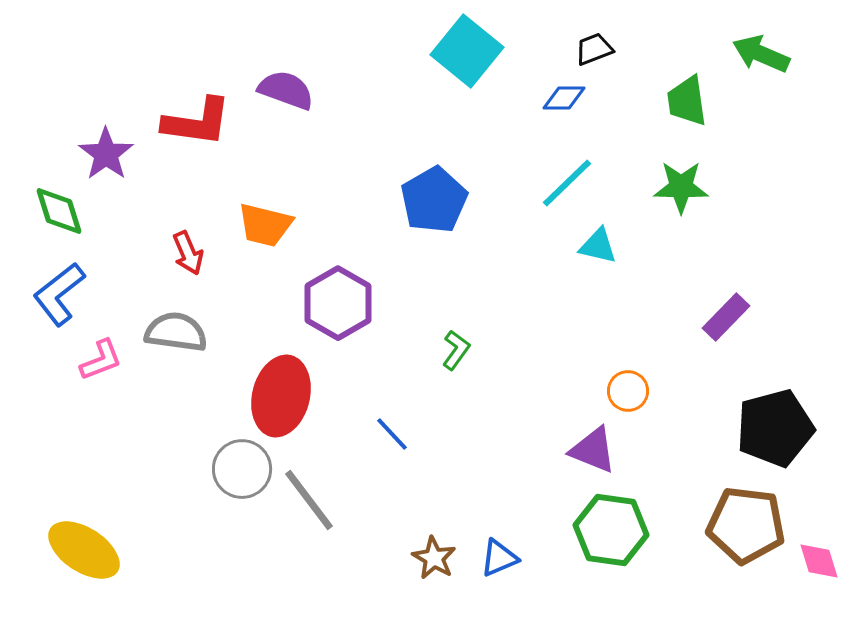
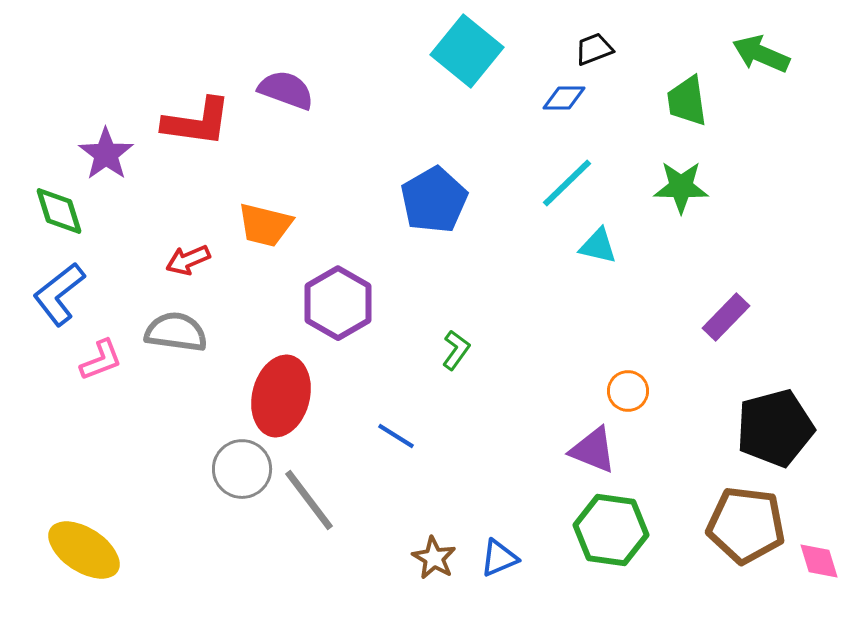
red arrow: moved 7 px down; rotated 90 degrees clockwise
blue line: moved 4 px right, 2 px down; rotated 15 degrees counterclockwise
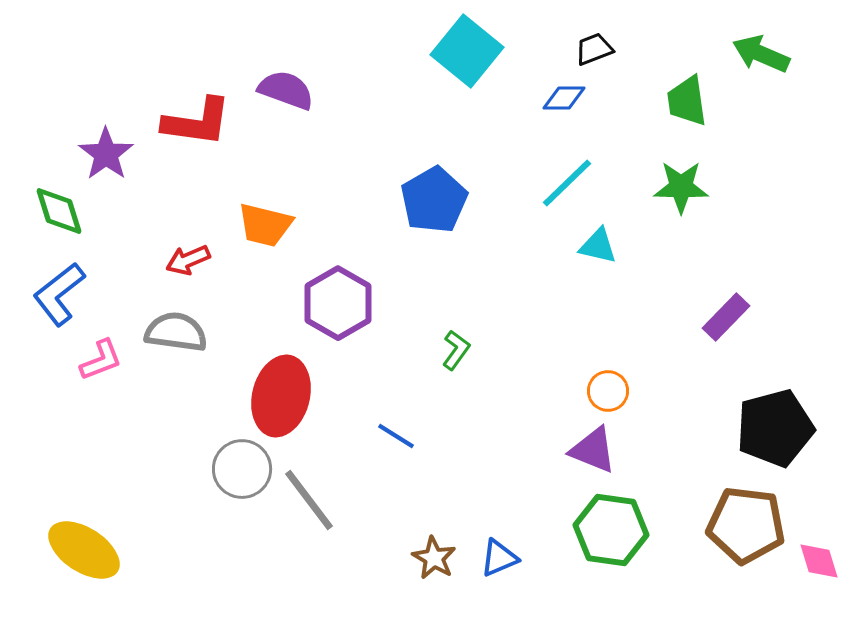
orange circle: moved 20 px left
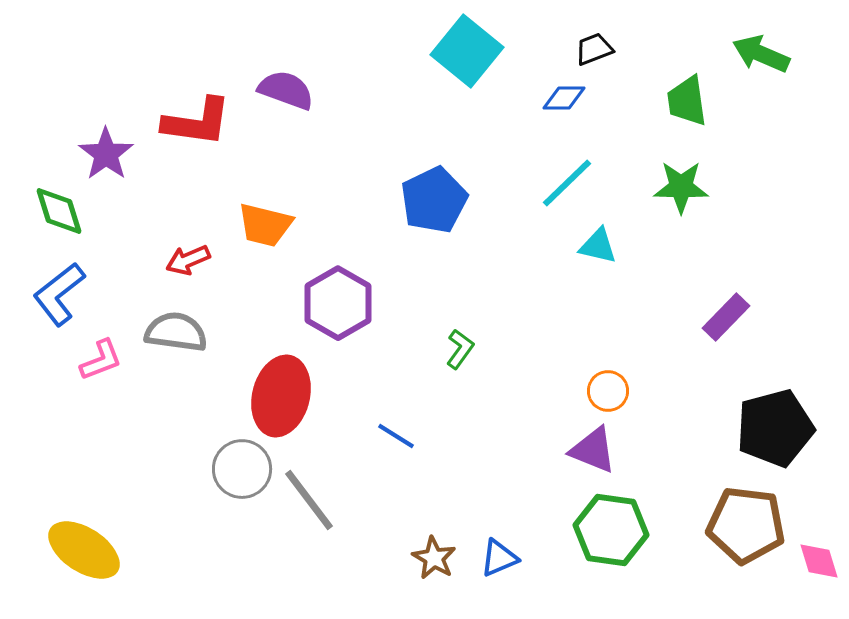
blue pentagon: rotated 4 degrees clockwise
green L-shape: moved 4 px right, 1 px up
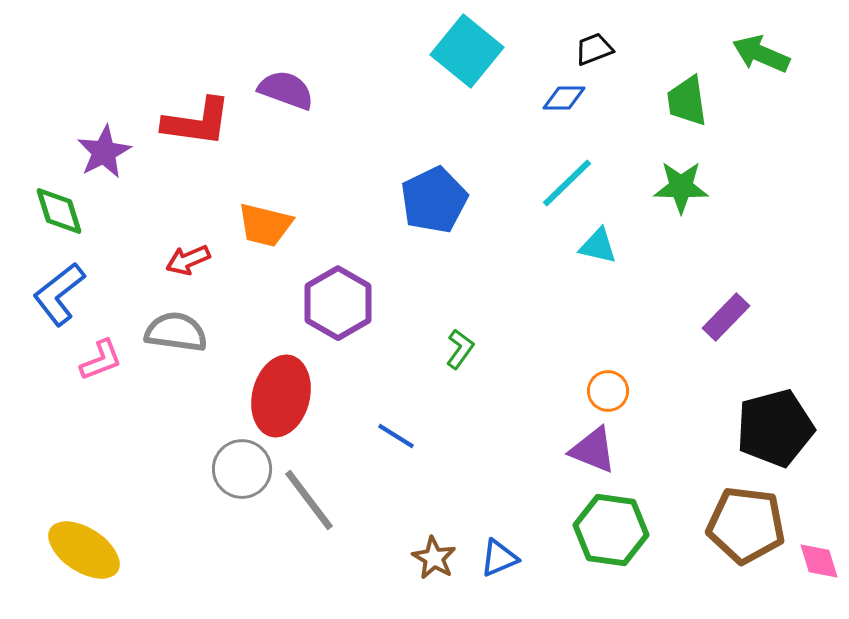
purple star: moved 2 px left, 2 px up; rotated 8 degrees clockwise
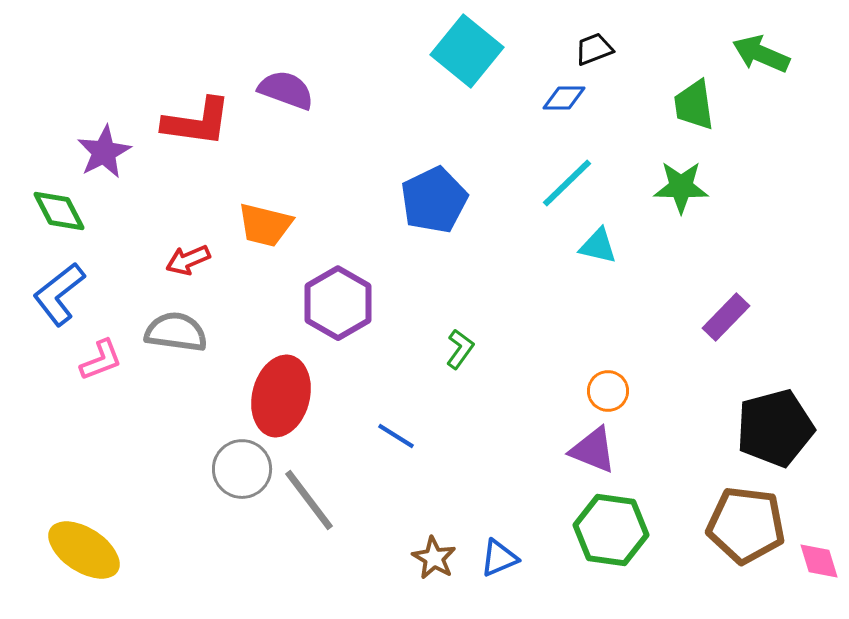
green trapezoid: moved 7 px right, 4 px down
green diamond: rotated 10 degrees counterclockwise
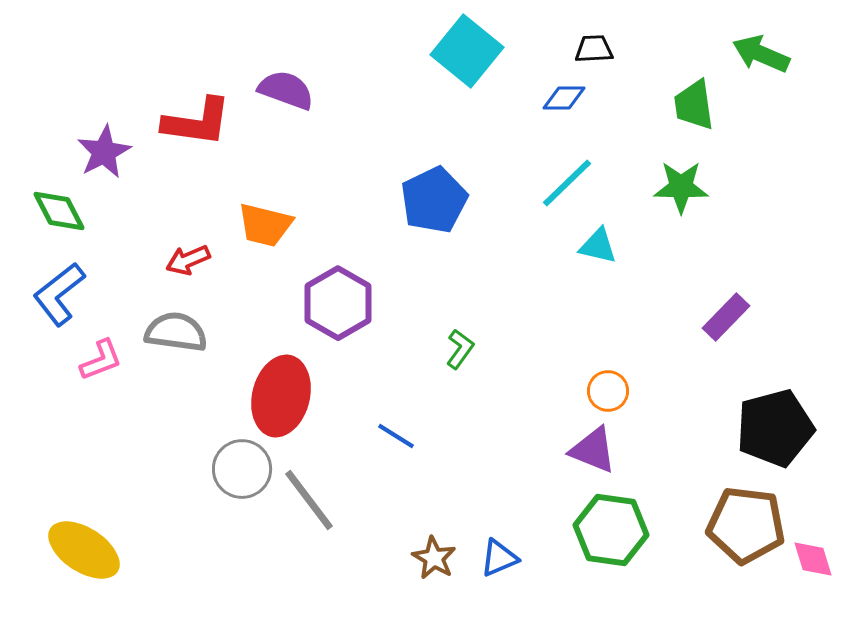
black trapezoid: rotated 18 degrees clockwise
pink diamond: moved 6 px left, 2 px up
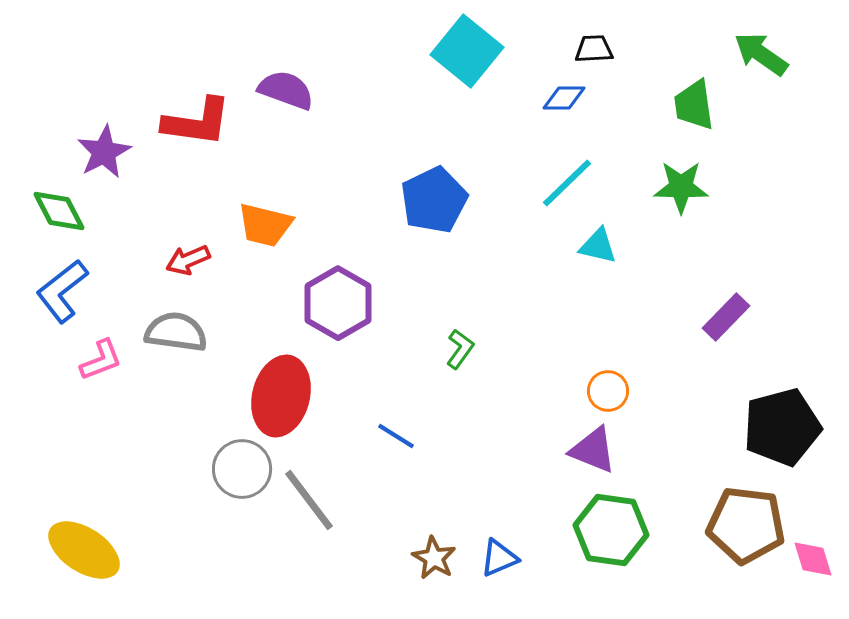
green arrow: rotated 12 degrees clockwise
blue L-shape: moved 3 px right, 3 px up
black pentagon: moved 7 px right, 1 px up
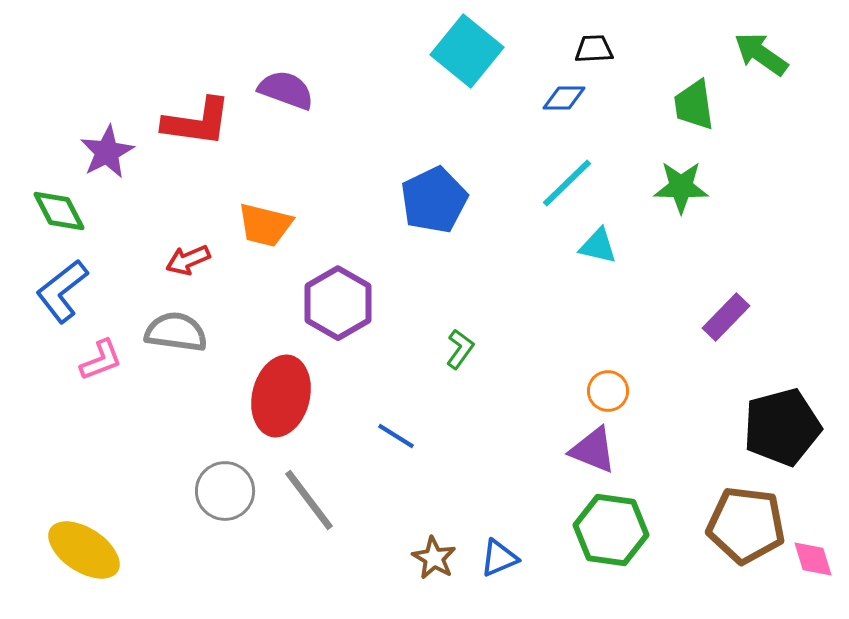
purple star: moved 3 px right
gray circle: moved 17 px left, 22 px down
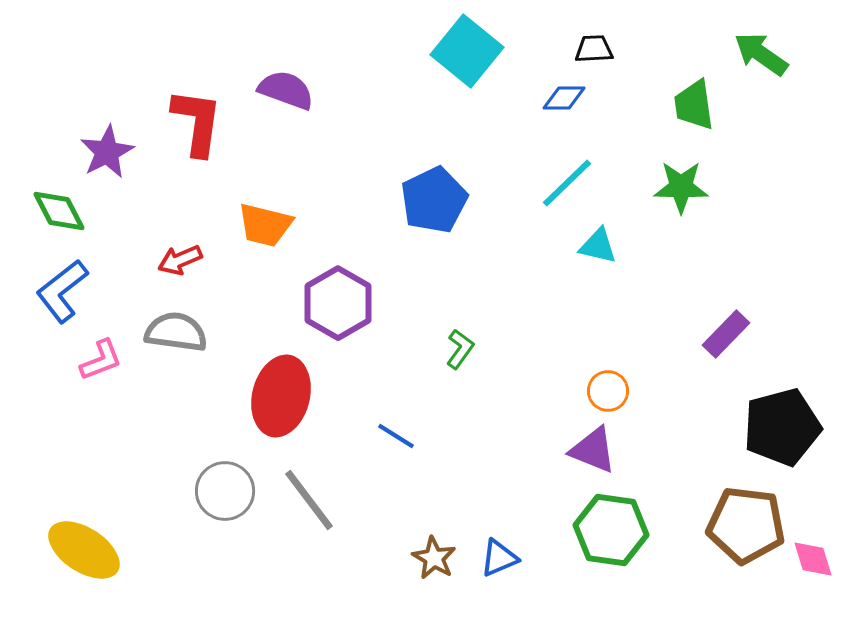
red L-shape: rotated 90 degrees counterclockwise
red arrow: moved 8 px left
purple rectangle: moved 17 px down
